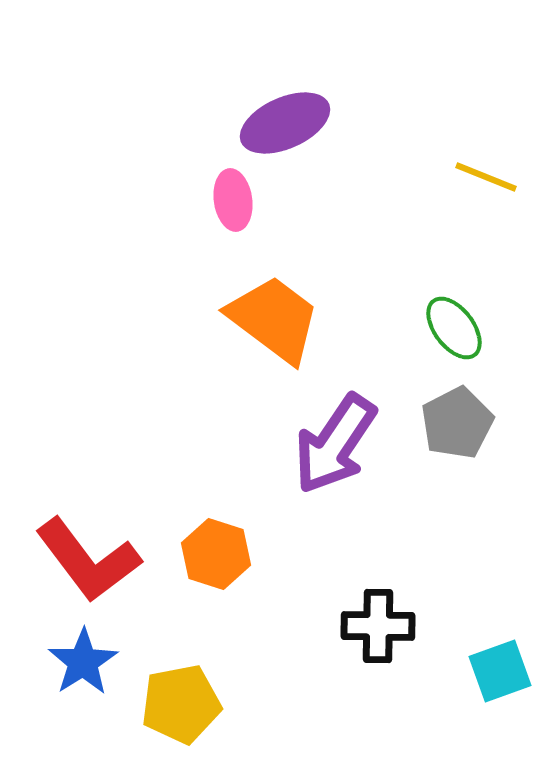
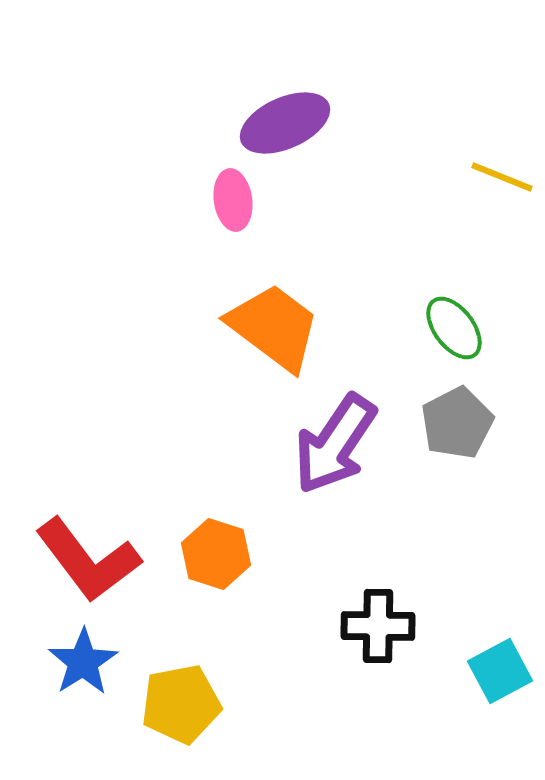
yellow line: moved 16 px right
orange trapezoid: moved 8 px down
cyan square: rotated 8 degrees counterclockwise
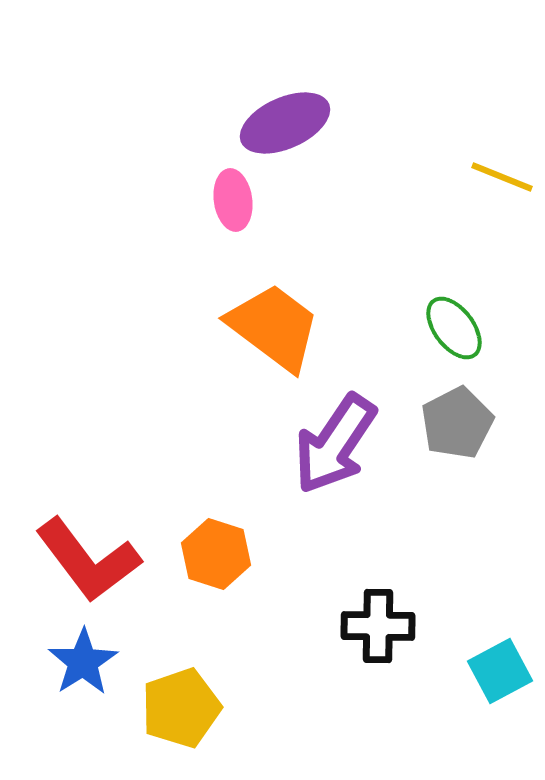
yellow pentagon: moved 4 px down; rotated 8 degrees counterclockwise
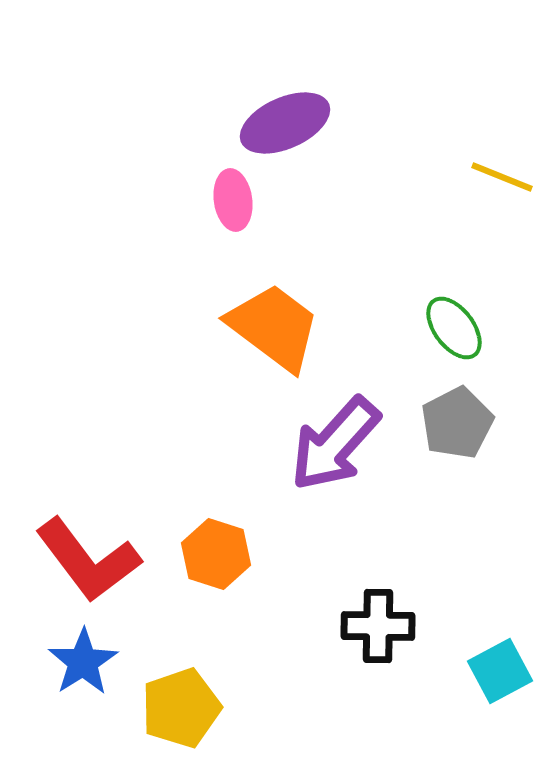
purple arrow: rotated 8 degrees clockwise
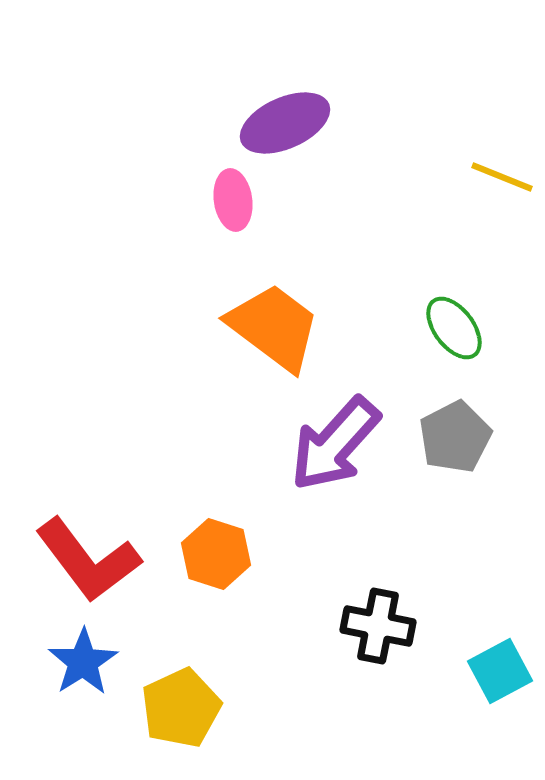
gray pentagon: moved 2 px left, 14 px down
black cross: rotated 10 degrees clockwise
yellow pentagon: rotated 6 degrees counterclockwise
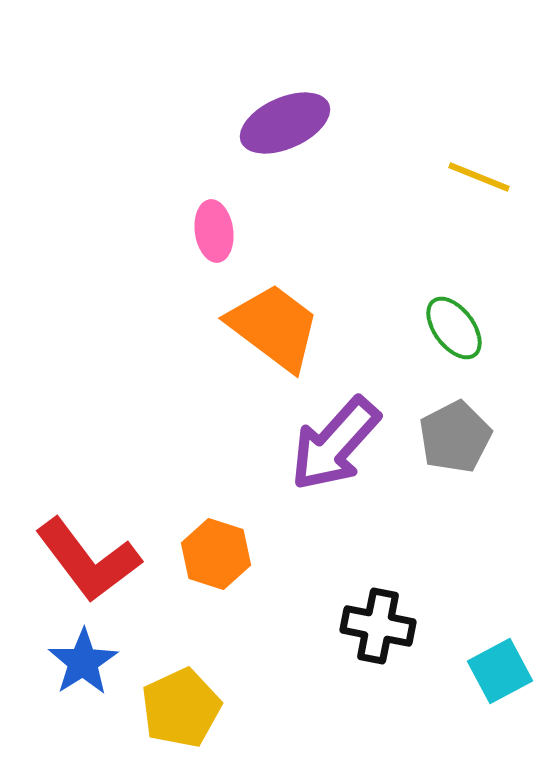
yellow line: moved 23 px left
pink ellipse: moved 19 px left, 31 px down
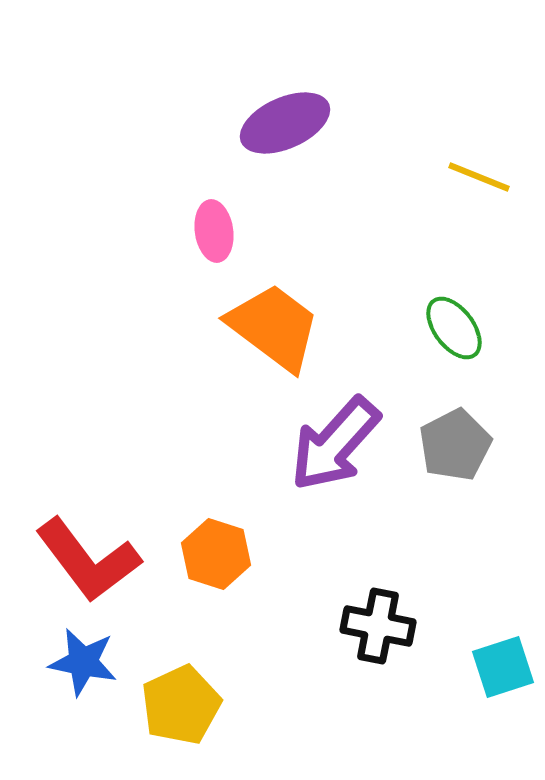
gray pentagon: moved 8 px down
blue star: rotated 28 degrees counterclockwise
cyan square: moved 3 px right, 4 px up; rotated 10 degrees clockwise
yellow pentagon: moved 3 px up
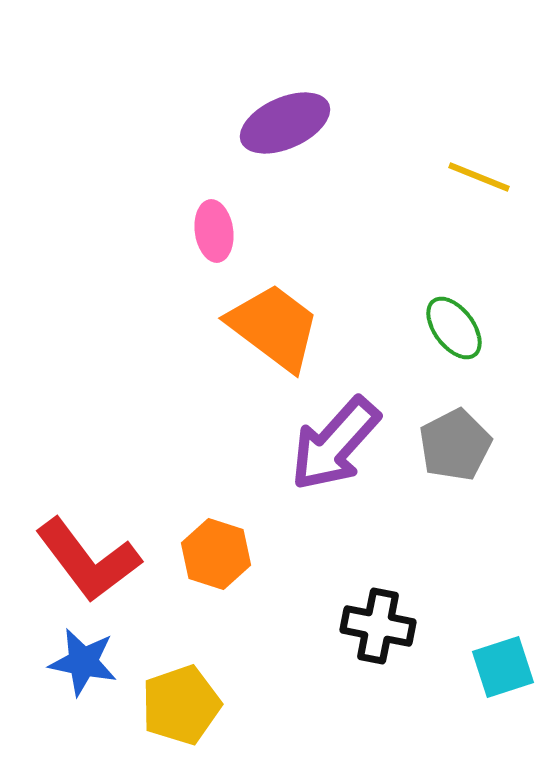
yellow pentagon: rotated 6 degrees clockwise
